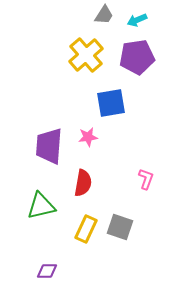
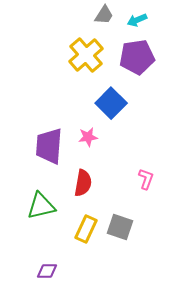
blue square: rotated 36 degrees counterclockwise
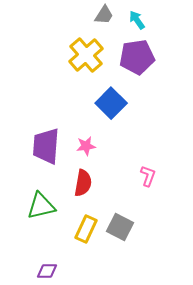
cyan arrow: rotated 78 degrees clockwise
pink star: moved 2 px left, 9 px down
purple trapezoid: moved 3 px left
pink L-shape: moved 2 px right, 3 px up
gray square: rotated 8 degrees clockwise
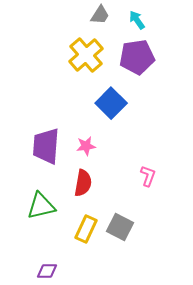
gray trapezoid: moved 4 px left
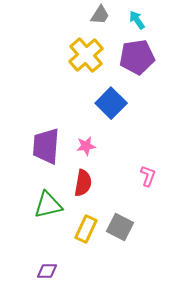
green triangle: moved 7 px right, 1 px up
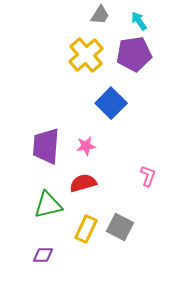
cyan arrow: moved 2 px right, 1 px down
purple pentagon: moved 3 px left, 3 px up
red semicircle: rotated 116 degrees counterclockwise
purple diamond: moved 4 px left, 16 px up
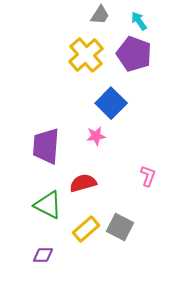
purple pentagon: rotated 28 degrees clockwise
pink star: moved 10 px right, 10 px up
green triangle: rotated 40 degrees clockwise
yellow rectangle: rotated 24 degrees clockwise
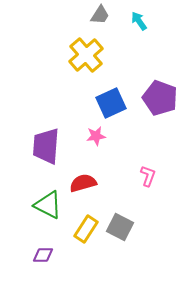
purple pentagon: moved 26 px right, 44 px down
blue square: rotated 20 degrees clockwise
yellow rectangle: rotated 16 degrees counterclockwise
